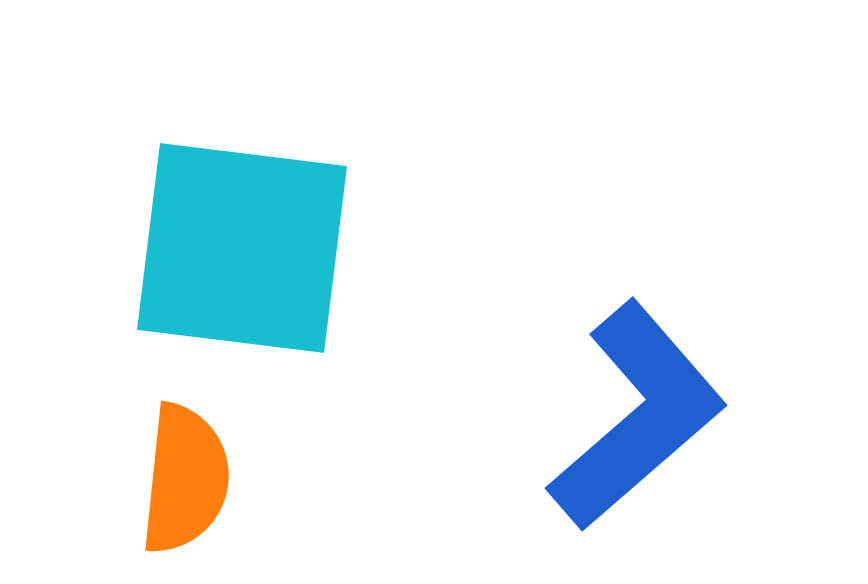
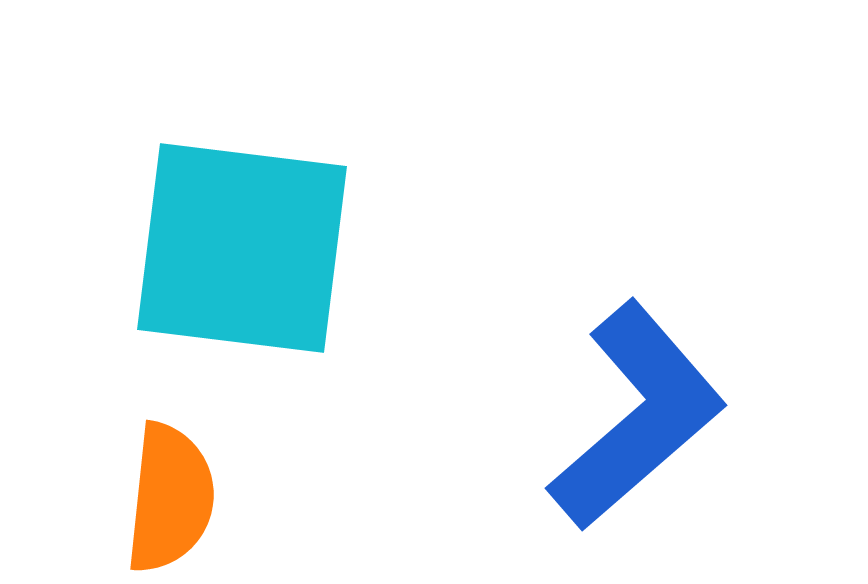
orange semicircle: moved 15 px left, 19 px down
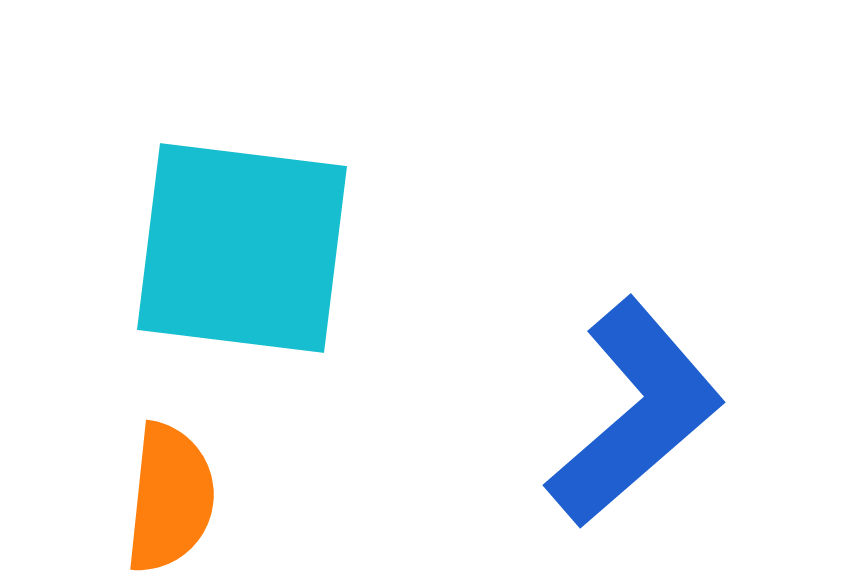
blue L-shape: moved 2 px left, 3 px up
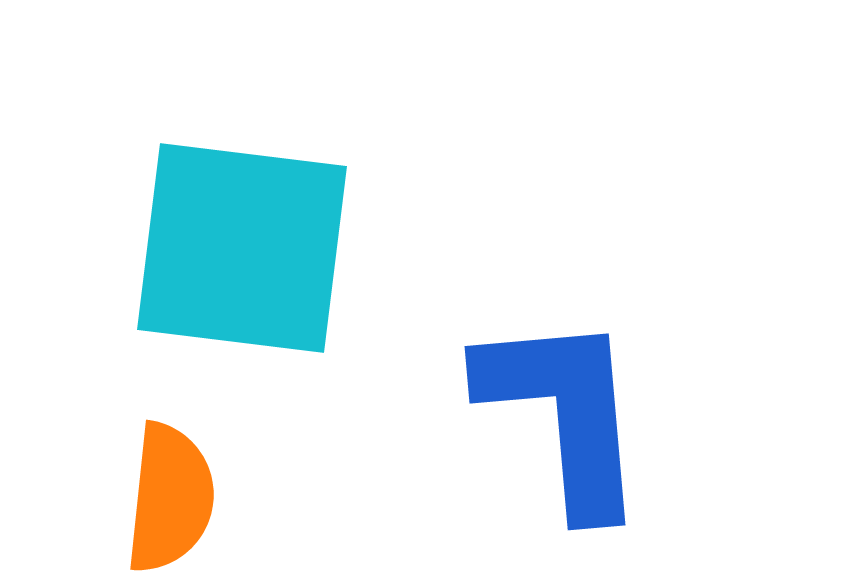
blue L-shape: moved 71 px left; rotated 54 degrees counterclockwise
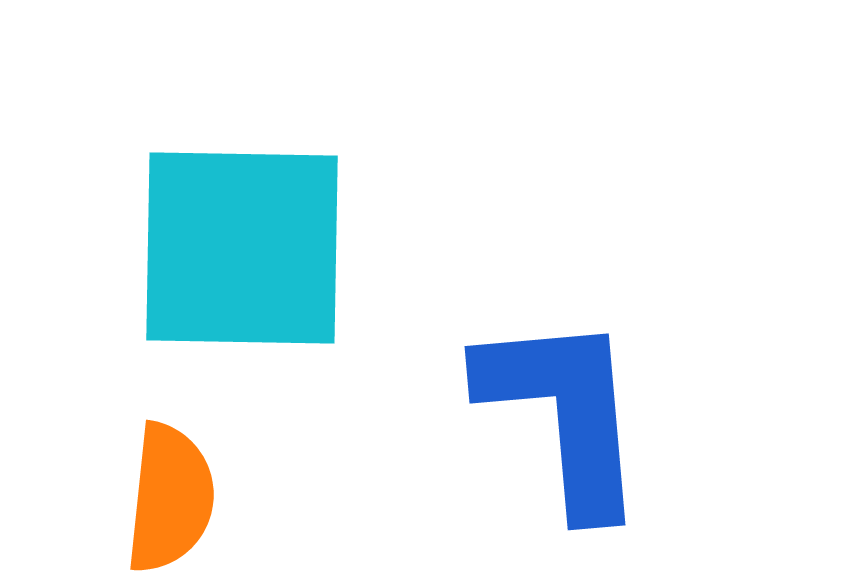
cyan square: rotated 6 degrees counterclockwise
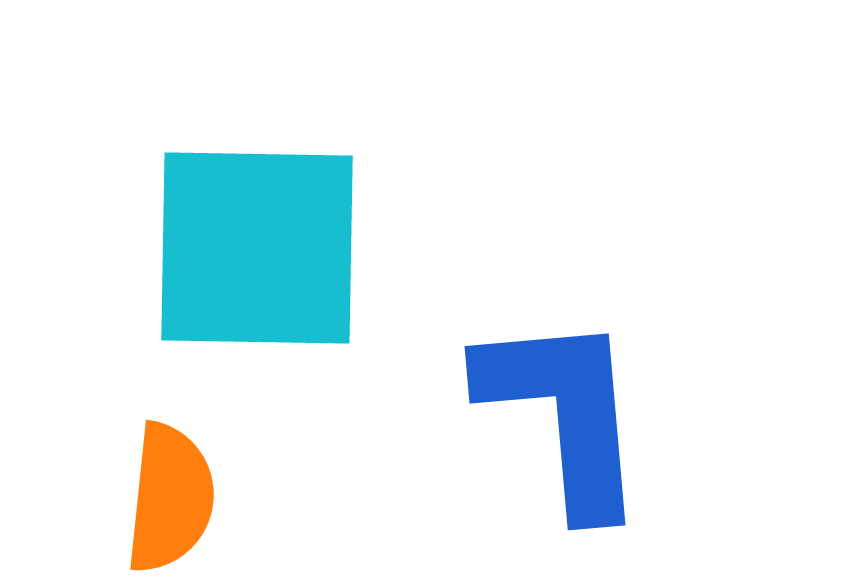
cyan square: moved 15 px right
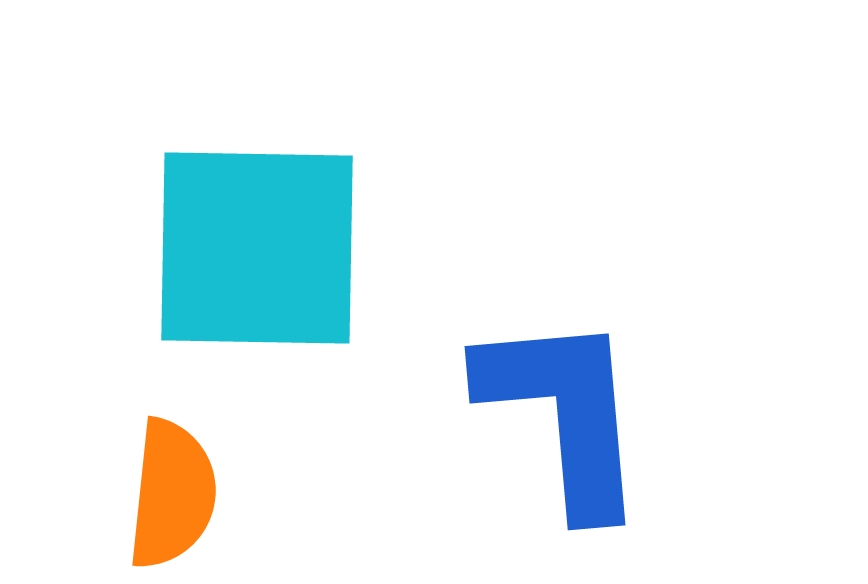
orange semicircle: moved 2 px right, 4 px up
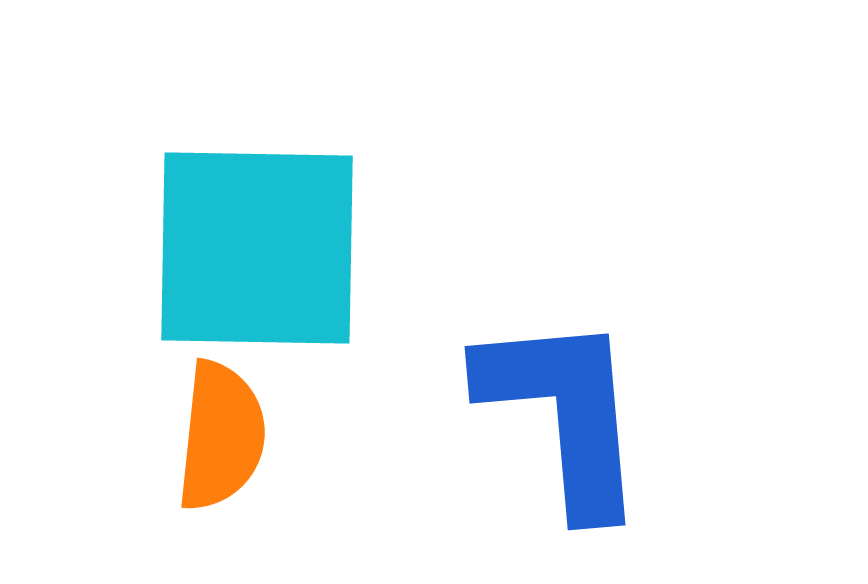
orange semicircle: moved 49 px right, 58 px up
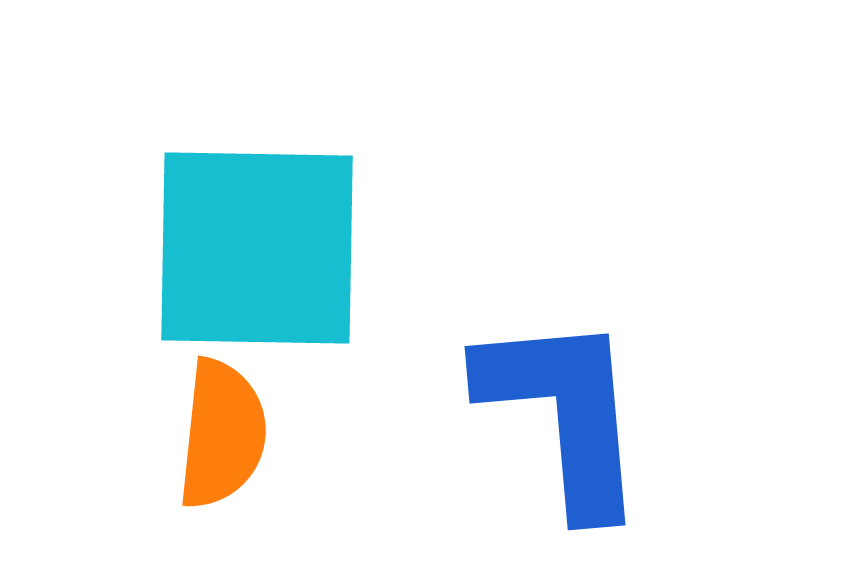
orange semicircle: moved 1 px right, 2 px up
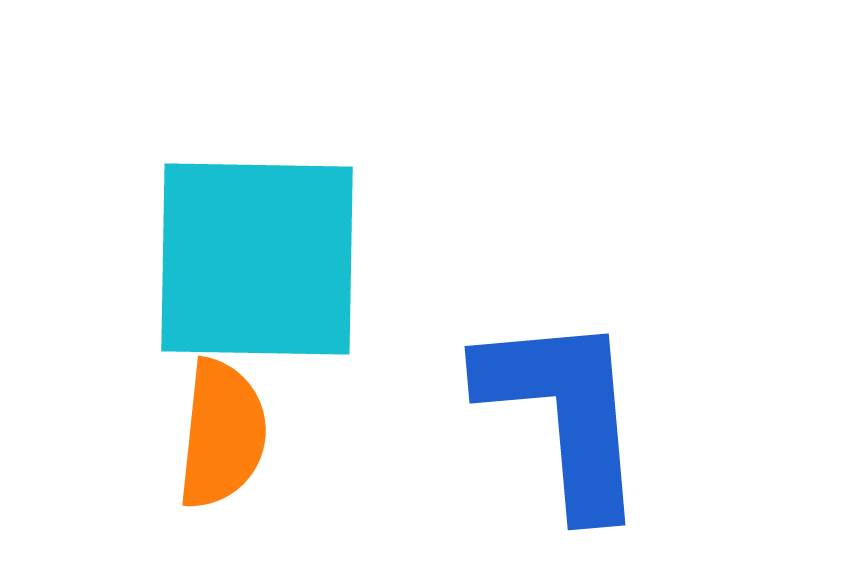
cyan square: moved 11 px down
